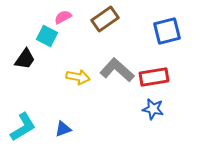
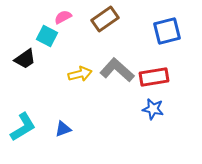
black trapezoid: rotated 20 degrees clockwise
yellow arrow: moved 2 px right, 3 px up; rotated 25 degrees counterclockwise
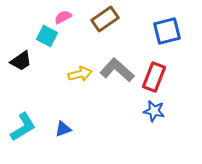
black trapezoid: moved 4 px left, 2 px down
red rectangle: rotated 60 degrees counterclockwise
blue star: moved 1 px right, 2 px down
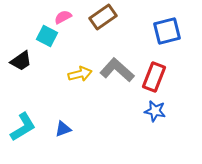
brown rectangle: moved 2 px left, 2 px up
blue star: moved 1 px right
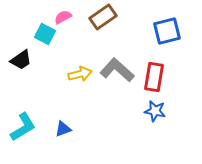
cyan square: moved 2 px left, 2 px up
black trapezoid: moved 1 px up
red rectangle: rotated 12 degrees counterclockwise
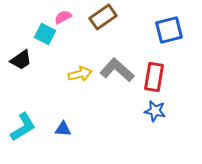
blue square: moved 2 px right, 1 px up
blue triangle: rotated 24 degrees clockwise
